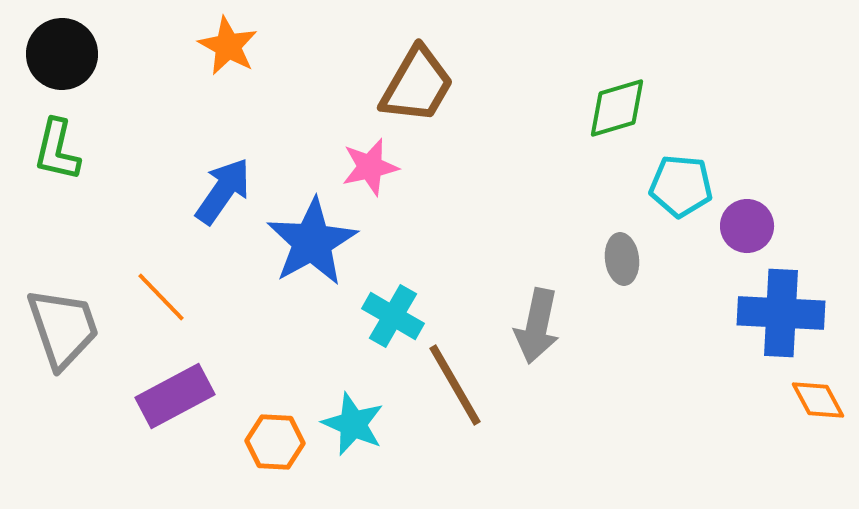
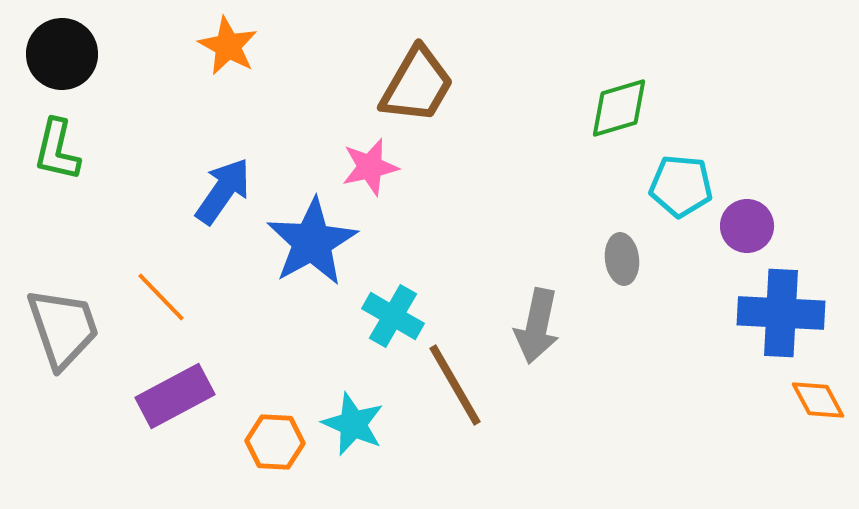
green diamond: moved 2 px right
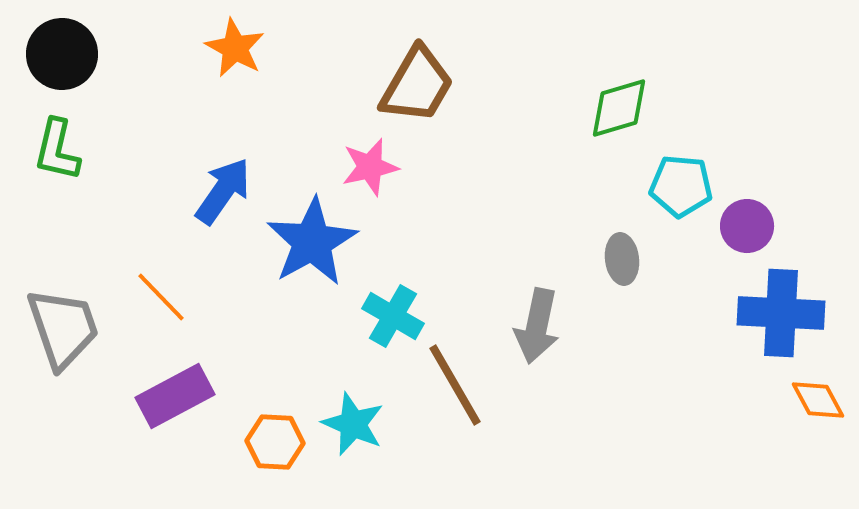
orange star: moved 7 px right, 2 px down
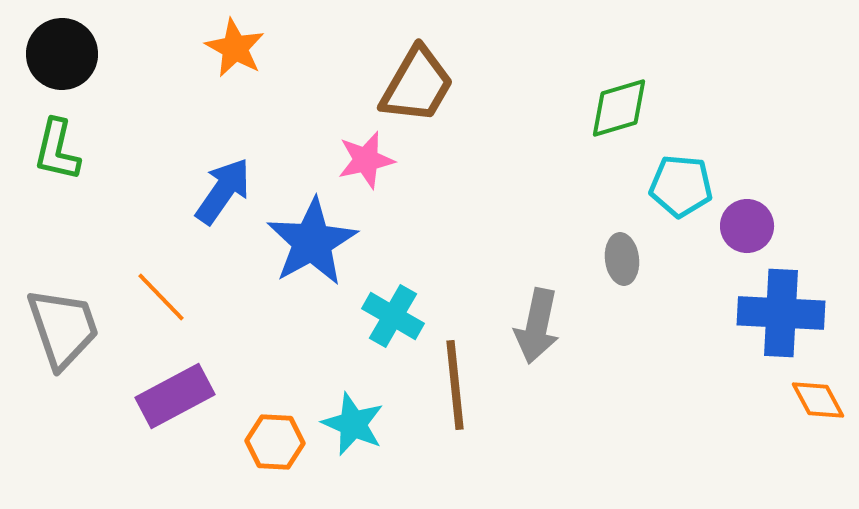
pink star: moved 4 px left, 7 px up
brown line: rotated 24 degrees clockwise
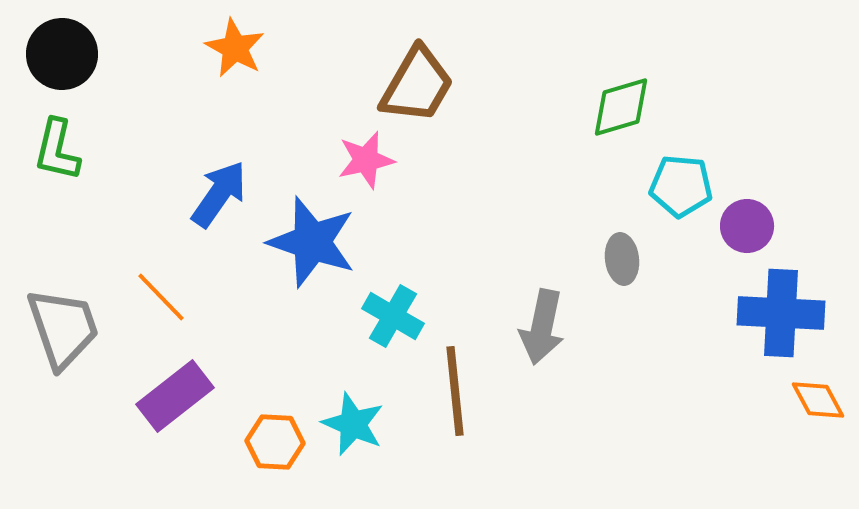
green diamond: moved 2 px right, 1 px up
blue arrow: moved 4 px left, 3 px down
blue star: rotated 24 degrees counterclockwise
gray arrow: moved 5 px right, 1 px down
brown line: moved 6 px down
purple rectangle: rotated 10 degrees counterclockwise
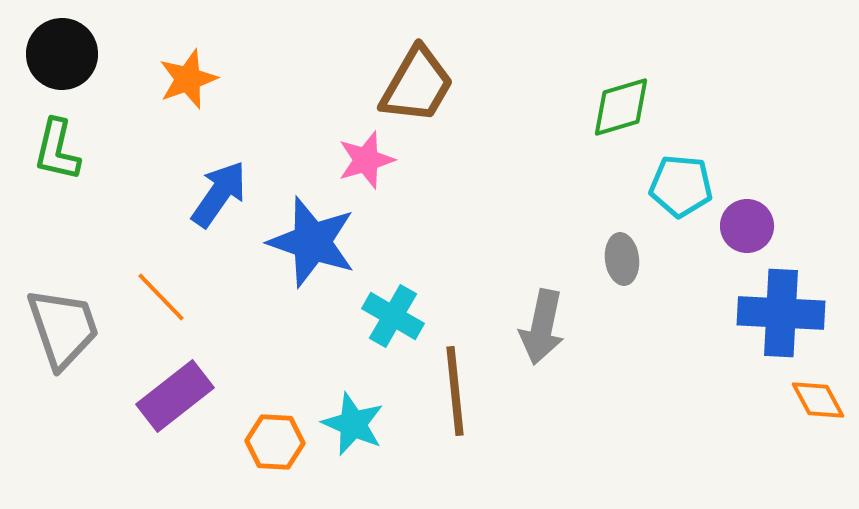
orange star: moved 47 px left, 31 px down; rotated 24 degrees clockwise
pink star: rotated 4 degrees counterclockwise
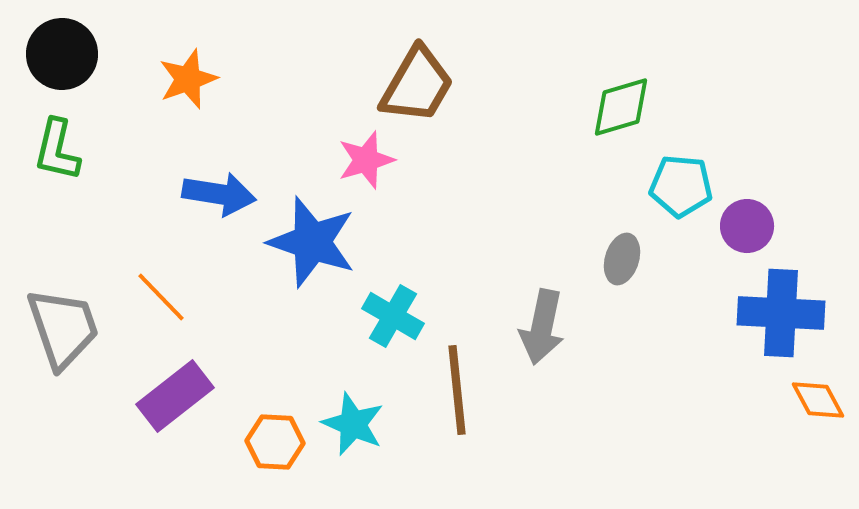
blue arrow: rotated 64 degrees clockwise
gray ellipse: rotated 24 degrees clockwise
brown line: moved 2 px right, 1 px up
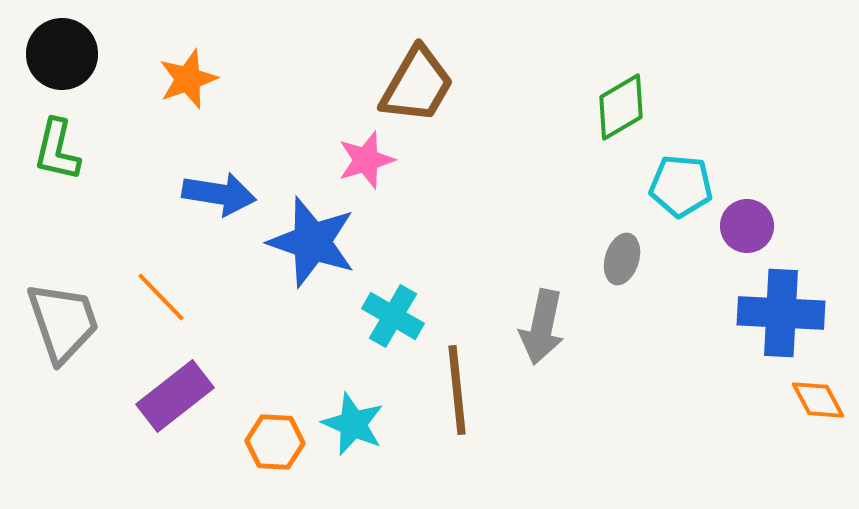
green diamond: rotated 14 degrees counterclockwise
gray trapezoid: moved 6 px up
